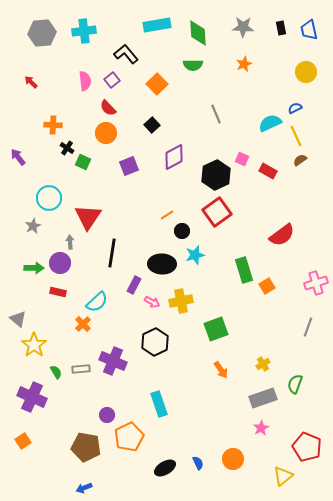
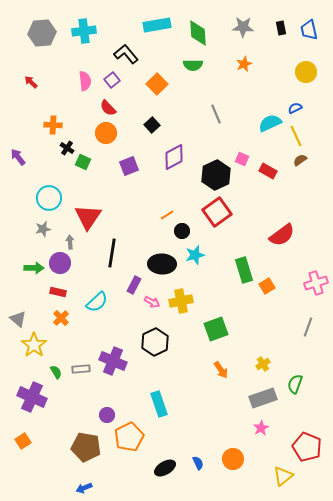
gray star at (33, 226): moved 10 px right, 3 px down; rotated 14 degrees clockwise
orange cross at (83, 324): moved 22 px left, 6 px up
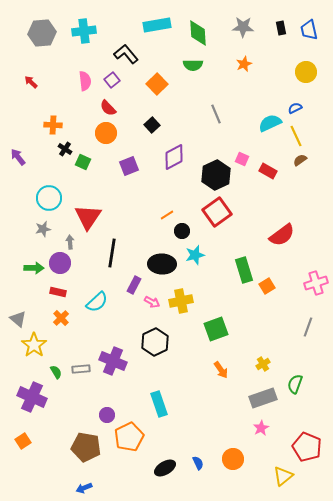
black cross at (67, 148): moved 2 px left, 1 px down
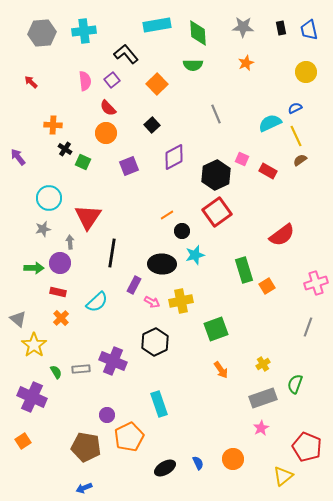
orange star at (244, 64): moved 2 px right, 1 px up
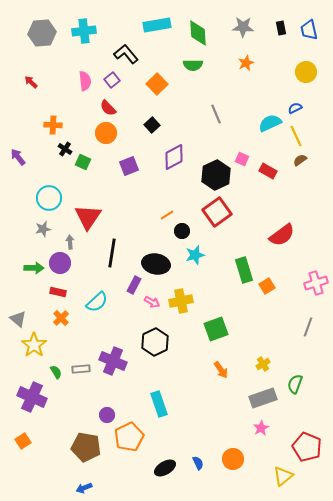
black ellipse at (162, 264): moved 6 px left; rotated 8 degrees clockwise
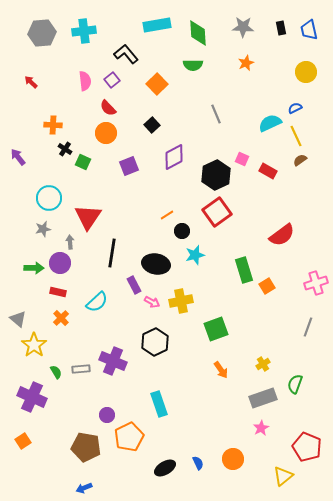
purple rectangle at (134, 285): rotated 54 degrees counterclockwise
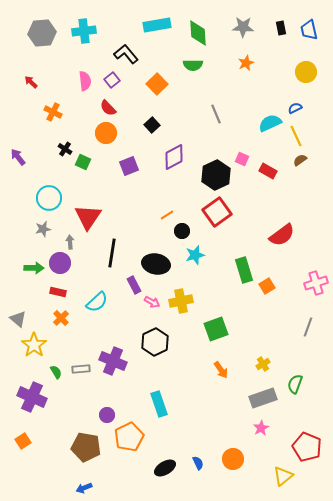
orange cross at (53, 125): moved 13 px up; rotated 24 degrees clockwise
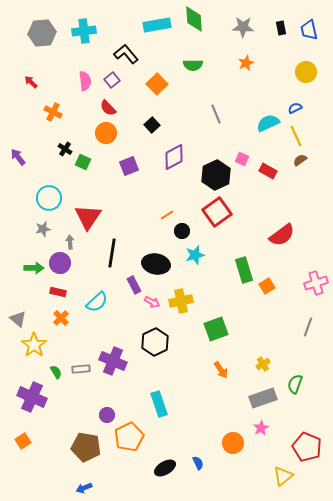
green diamond at (198, 33): moved 4 px left, 14 px up
cyan semicircle at (270, 123): moved 2 px left
orange circle at (233, 459): moved 16 px up
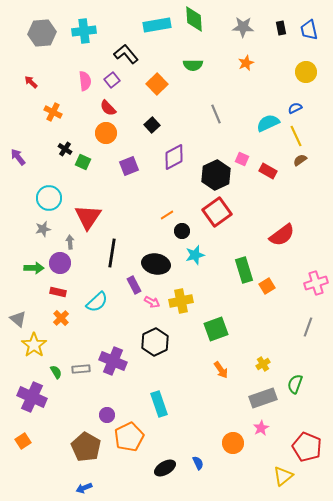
brown pentagon at (86, 447): rotated 20 degrees clockwise
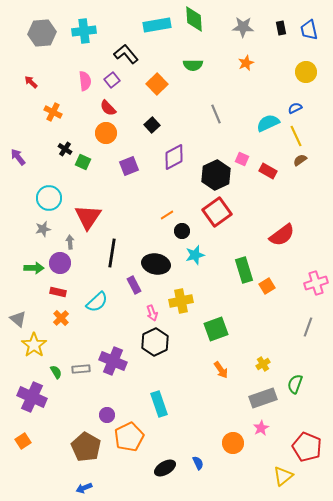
pink arrow at (152, 302): moved 11 px down; rotated 42 degrees clockwise
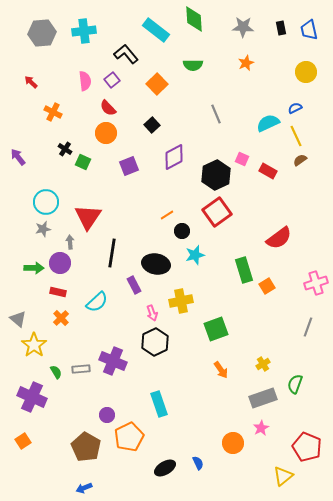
cyan rectangle at (157, 25): moved 1 px left, 5 px down; rotated 48 degrees clockwise
cyan circle at (49, 198): moved 3 px left, 4 px down
red semicircle at (282, 235): moved 3 px left, 3 px down
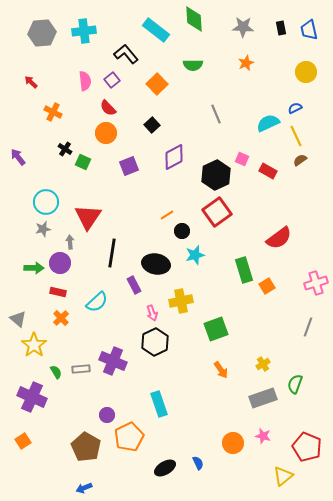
pink star at (261, 428): moved 2 px right, 8 px down; rotated 28 degrees counterclockwise
